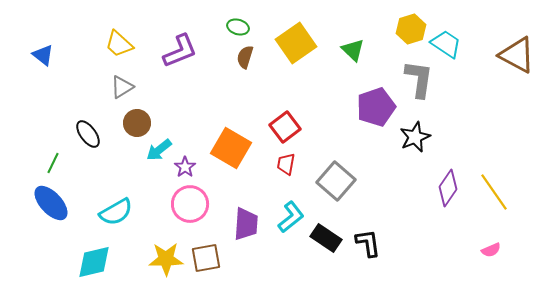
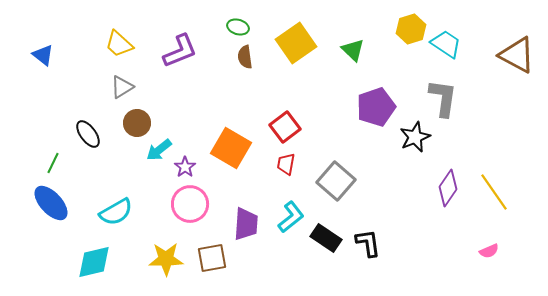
brown semicircle: rotated 25 degrees counterclockwise
gray L-shape: moved 24 px right, 19 px down
pink semicircle: moved 2 px left, 1 px down
brown square: moved 6 px right
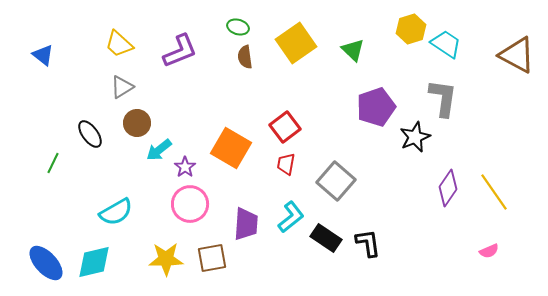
black ellipse: moved 2 px right
blue ellipse: moved 5 px left, 60 px down
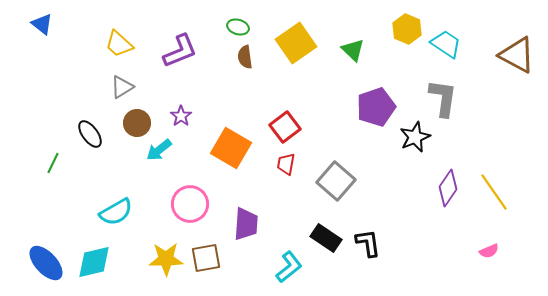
yellow hexagon: moved 4 px left; rotated 20 degrees counterclockwise
blue triangle: moved 1 px left, 31 px up
purple star: moved 4 px left, 51 px up
cyan L-shape: moved 2 px left, 50 px down
brown square: moved 6 px left
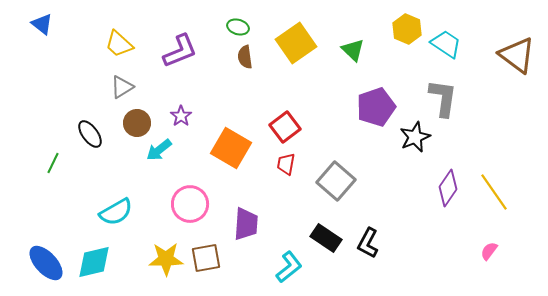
brown triangle: rotated 9 degrees clockwise
black L-shape: rotated 144 degrees counterclockwise
pink semicircle: rotated 150 degrees clockwise
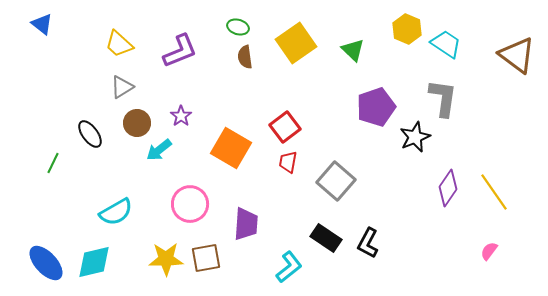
red trapezoid: moved 2 px right, 2 px up
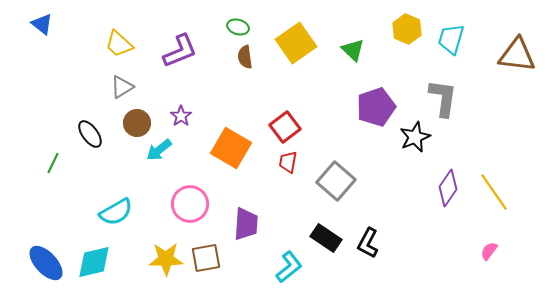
cyan trapezoid: moved 5 px right, 5 px up; rotated 108 degrees counterclockwise
brown triangle: rotated 30 degrees counterclockwise
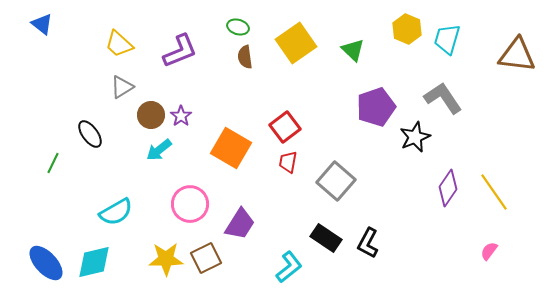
cyan trapezoid: moved 4 px left
gray L-shape: rotated 42 degrees counterclockwise
brown circle: moved 14 px right, 8 px up
purple trapezoid: moved 6 px left; rotated 28 degrees clockwise
brown square: rotated 16 degrees counterclockwise
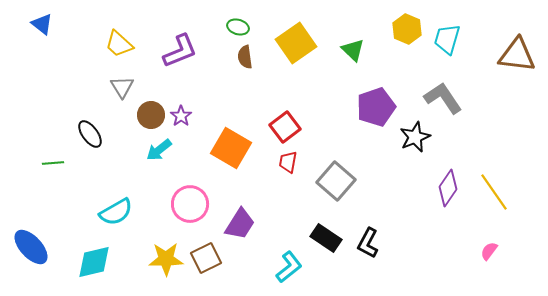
gray triangle: rotated 30 degrees counterclockwise
green line: rotated 60 degrees clockwise
blue ellipse: moved 15 px left, 16 px up
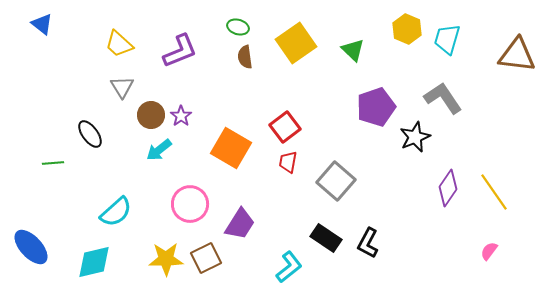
cyan semicircle: rotated 12 degrees counterclockwise
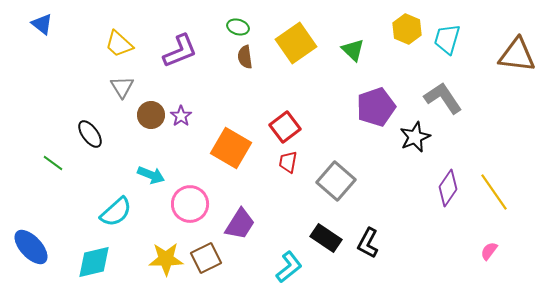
cyan arrow: moved 8 px left, 25 px down; rotated 120 degrees counterclockwise
green line: rotated 40 degrees clockwise
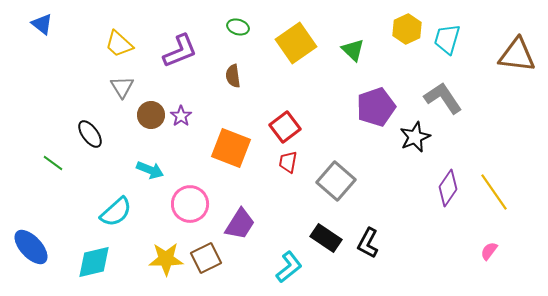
yellow hexagon: rotated 12 degrees clockwise
brown semicircle: moved 12 px left, 19 px down
orange square: rotated 9 degrees counterclockwise
cyan arrow: moved 1 px left, 5 px up
